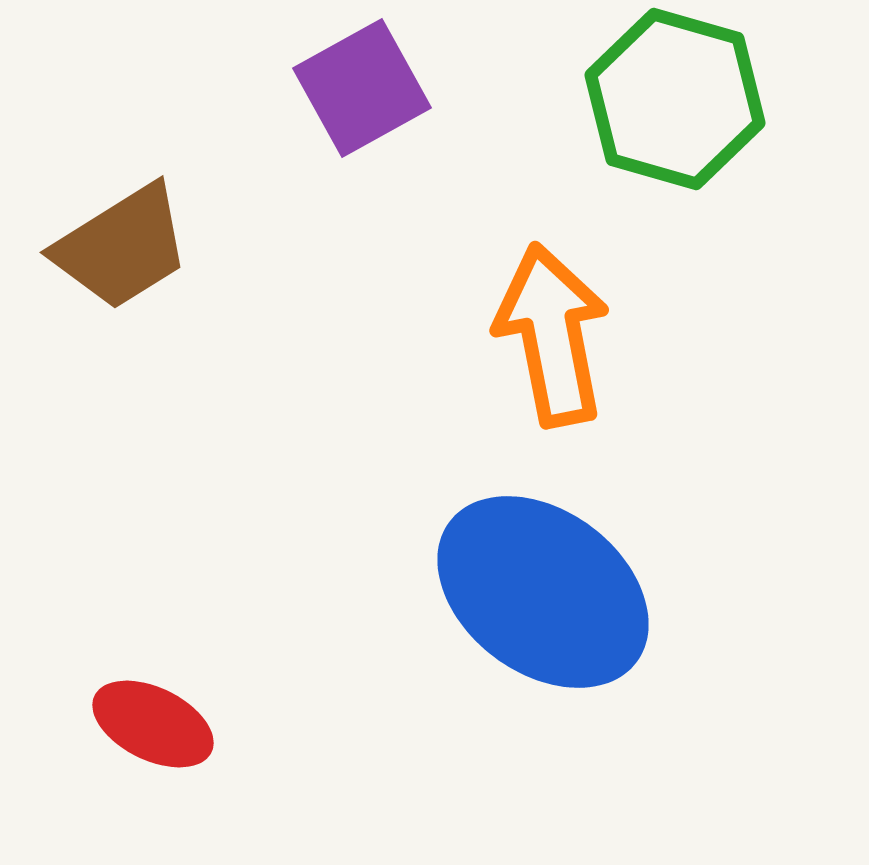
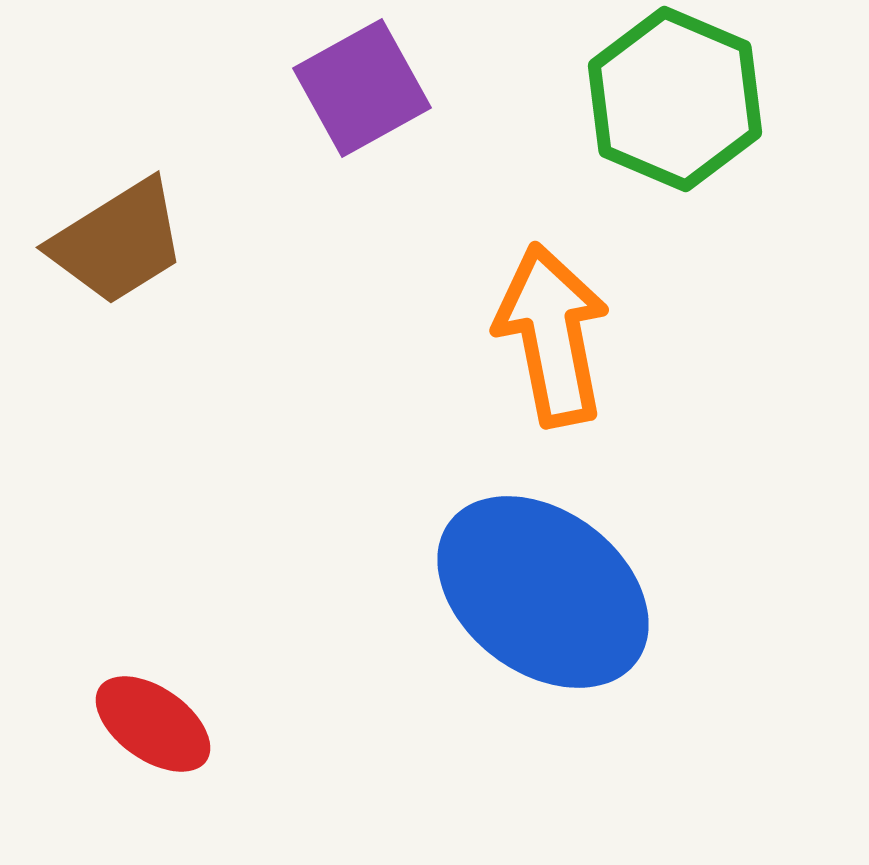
green hexagon: rotated 7 degrees clockwise
brown trapezoid: moved 4 px left, 5 px up
red ellipse: rotated 9 degrees clockwise
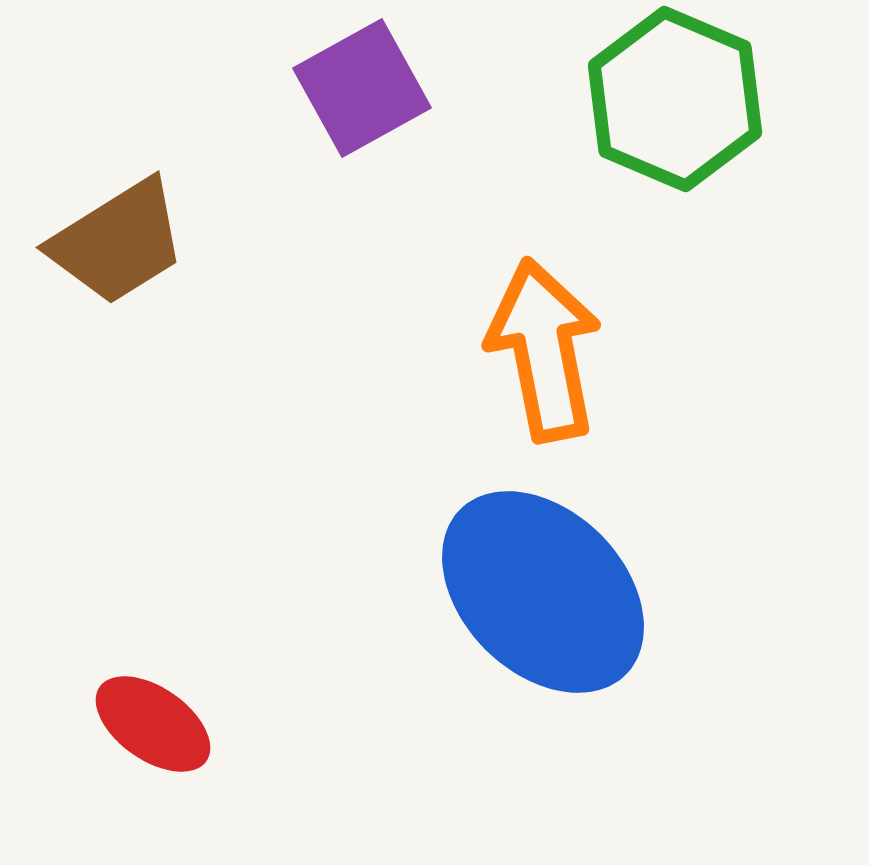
orange arrow: moved 8 px left, 15 px down
blue ellipse: rotated 8 degrees clockwise
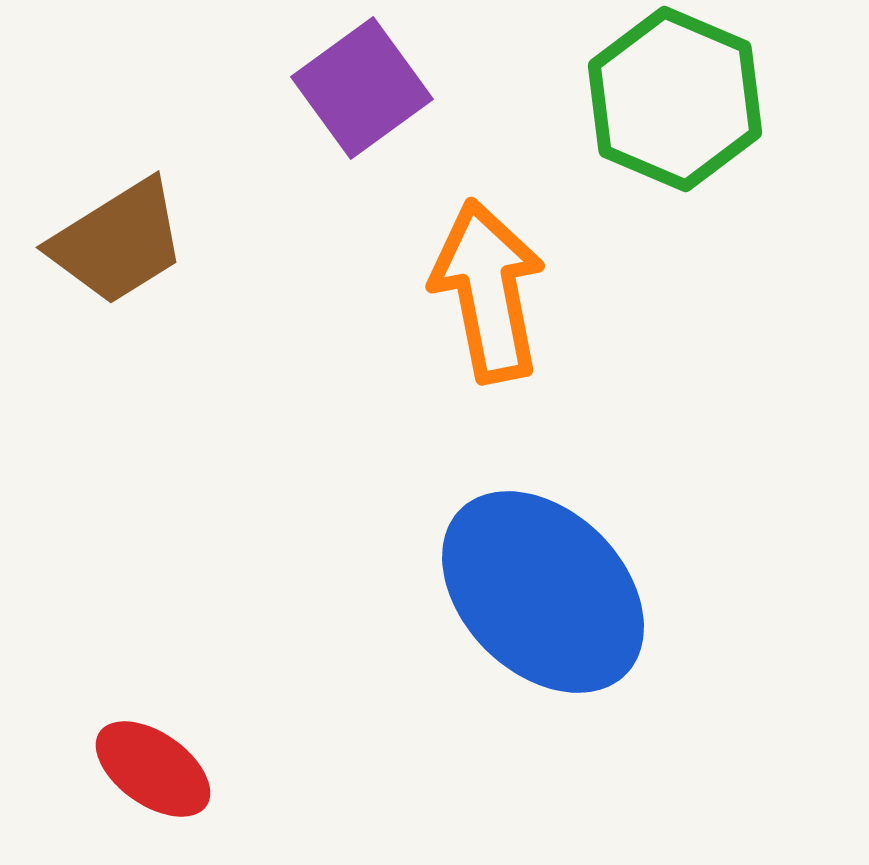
purple square: rotated 7 degrees counterclockwise
orange arrow: moved 56 px left, 59 px up
red ellipse: moved 45 px down
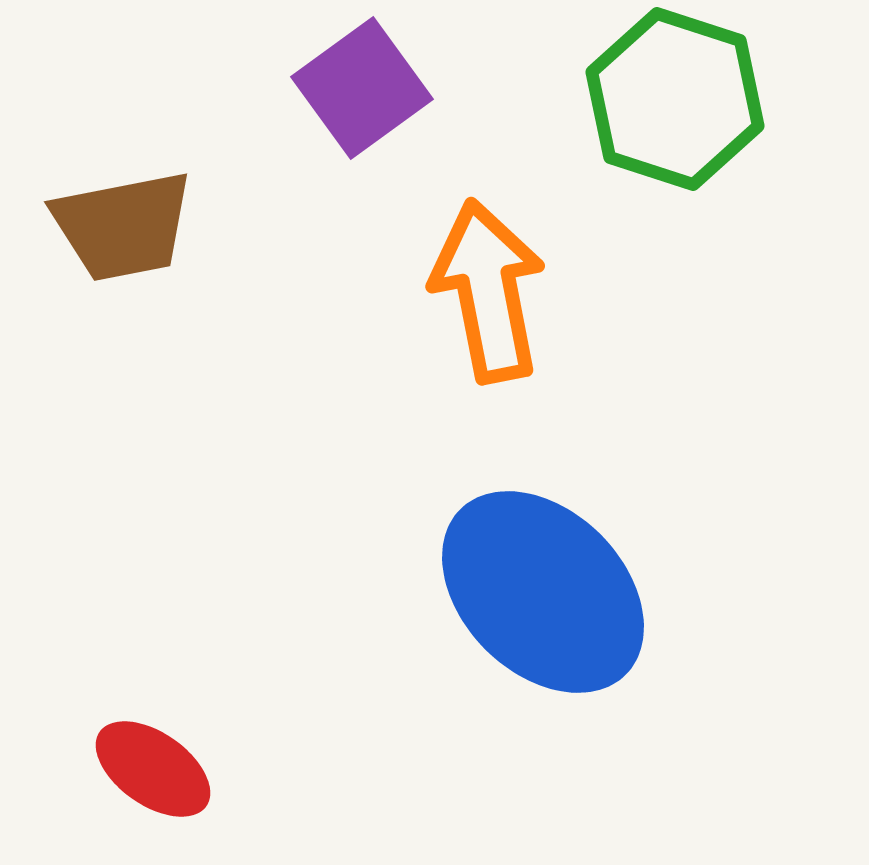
green hexagon: rotated 5 degrees counterclockwise
brown trapezoid: moved 5 px right, 16 px up; rotated 21 degrees clockwise
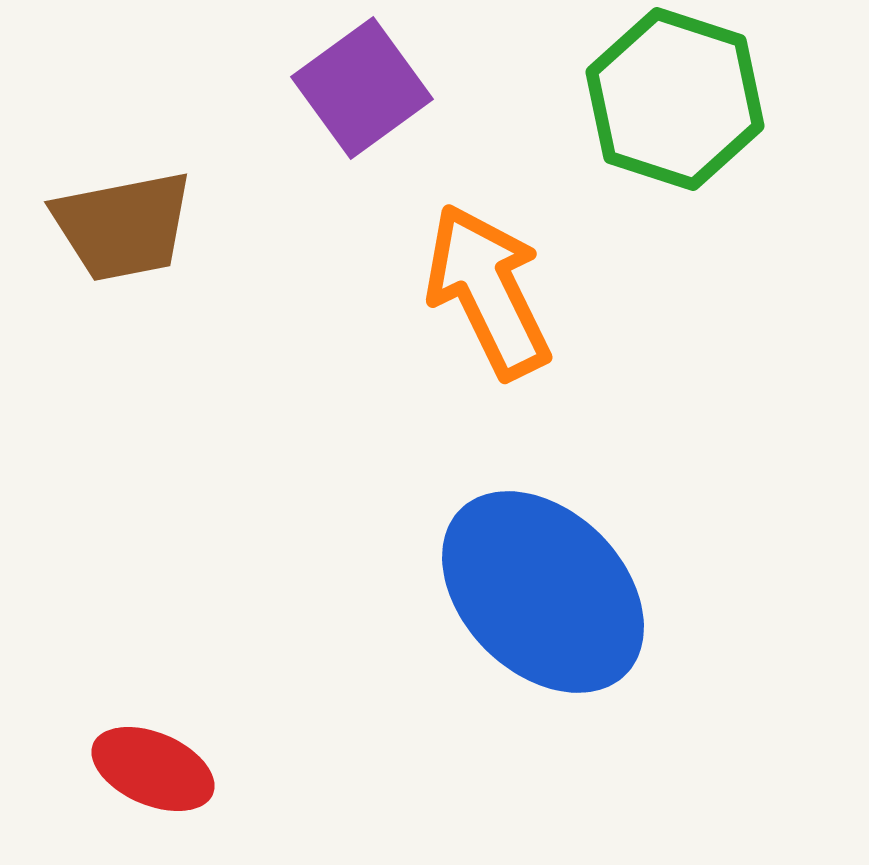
orange arrow: rotated 15 degrees counterclockwise
red ellipse: rotated 12 degrees counterclockwise
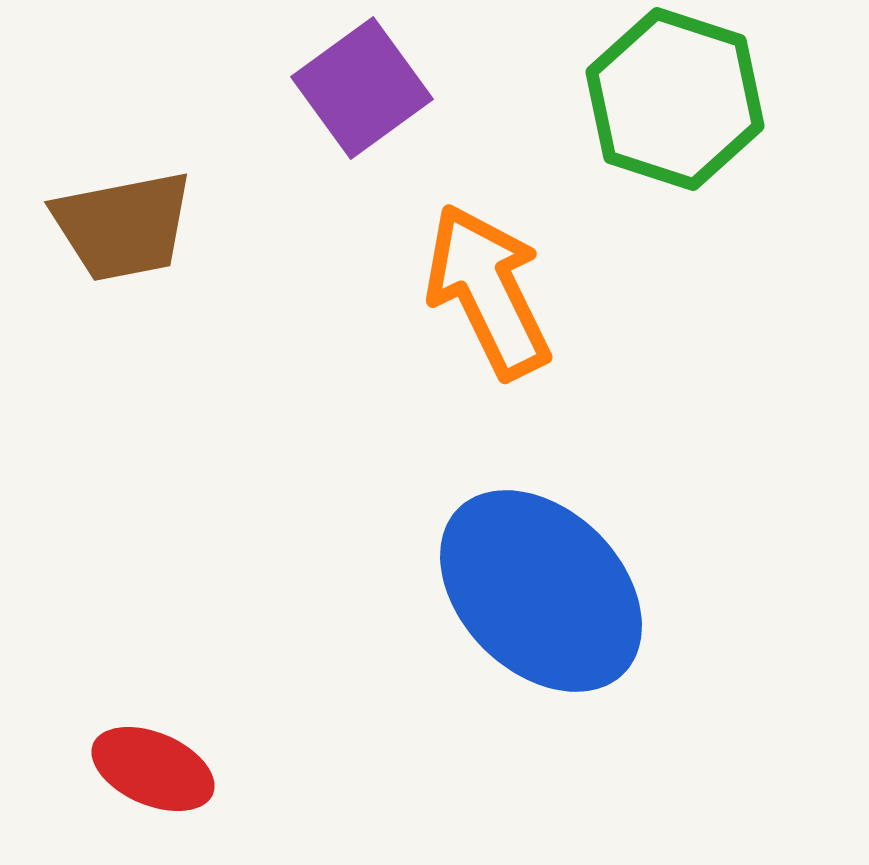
blue ellipse: moved 2 px left, 1 px up
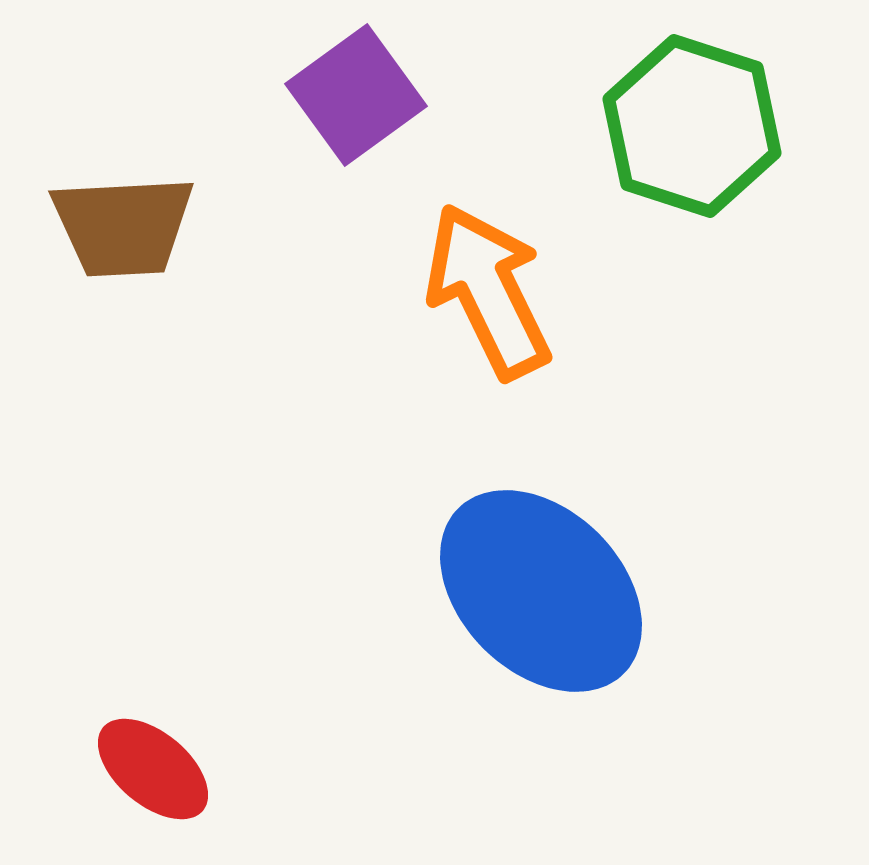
purple square: moved 6 px left, 7 px down
green hexagon: moved 17 px right, 27 px down
brown trapezoid: rotated 8 degrees clockwise
red ellipse: rotated 17 degrees clockwise
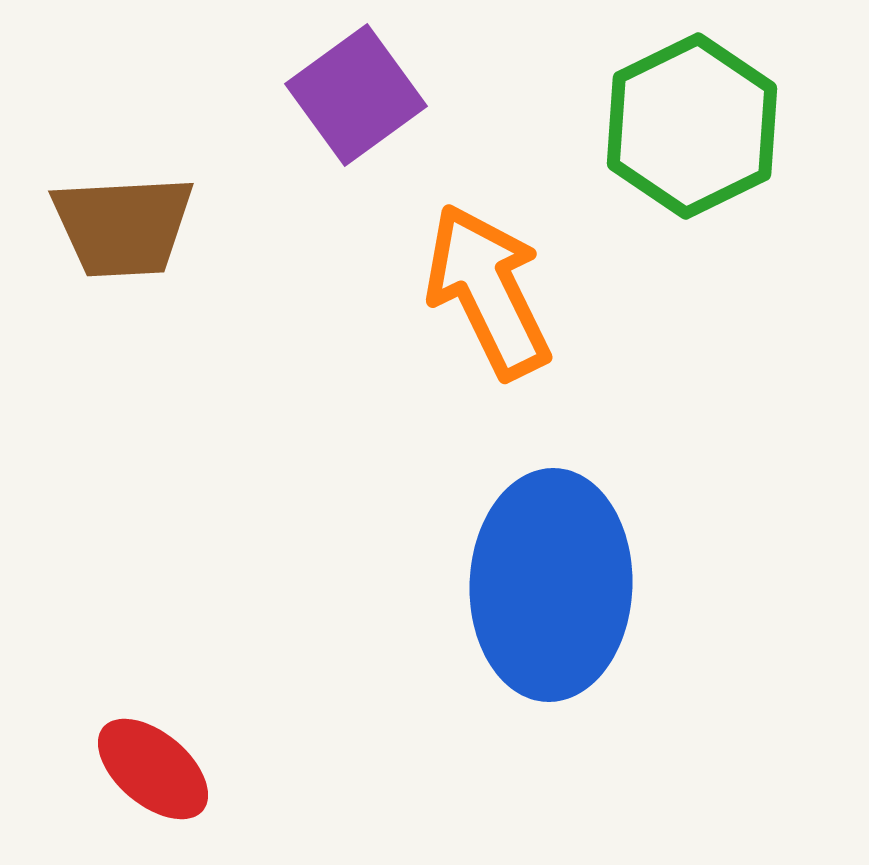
green hexagon: rotated 16 degrees clockwise
blue ellipse: moved 10 px right, 6 px up; rotated 47 degrees clockwise
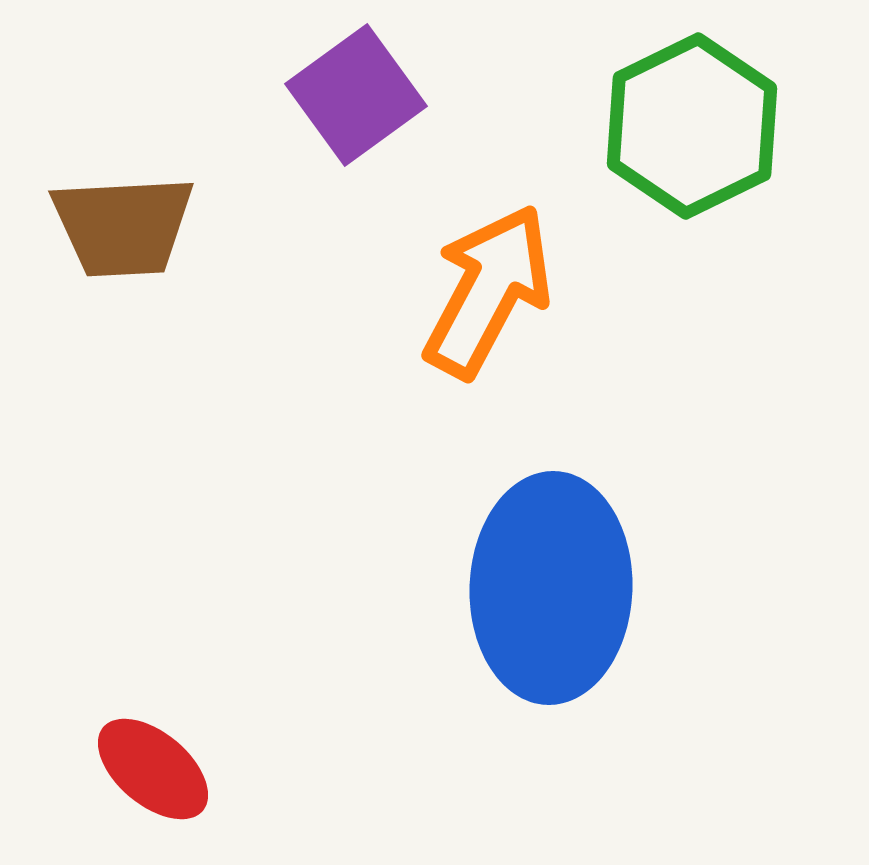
orange arrow: rotated 54 degrees clockwise
blue ellipse: moved 3 px down
